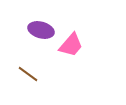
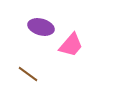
purple ellipse: moved 3 px up
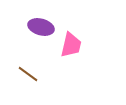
pink trapezoid: rotated 28 degrees counterclockwise
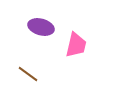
pink trapezoid: moved 5 px right
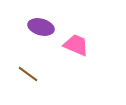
pink trapezoid: rotated 80 degrees counterclockwise
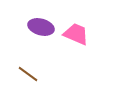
pink trapezoid: moved 11 px up
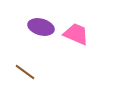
brown line: moved 3 px left, 2 px up
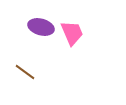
pink trapezoid: moved 4 px left, 1 px up; rotated 44 degrees clockwise
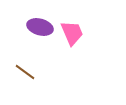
purple ellipse: moved 1 px left
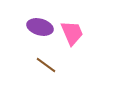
brown line: moved 21 px right, 7 px up
